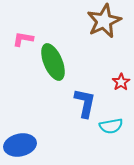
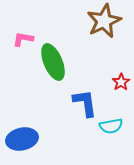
blue L-shape: rotated 20 degrees counterclockwise
blue ellipse: moved 2 px right, 6 px up
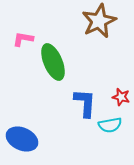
brown star: moved 5 px left
red star: moved 15 px down; rotated 24 degrees counterclockwise
blue L-shape: rotated 12 degrees clockwise
cyan semicircle: moved 1 px left, 1 px up
blue ellipse: rotated 36 degrees clockwise
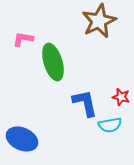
green ellipse: rotated 6 degrees clockwise
blue L-shape: rotated 16 degrees counterclockwise
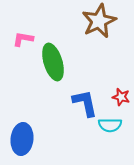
cyan semicircle: rotated 10 degrees clockwise
blue ellipse: rotated 72 degrees clockwise
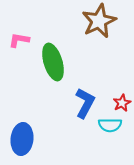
pink L-shape: moved 4 px left, 1 px down
red star: moved 1 px right, 6 px down; rotated 30 degrees clockwise
blue L-shape: rotated 40 degrees clockwise
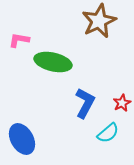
green ellipse: rotated 60 degrees counterclockwise
cyan semicircle: moved 2 px left, 8 px down; rotated 40 degrees counterclockwise
blue ellipse: rotated 36 degrees counterclockwise
